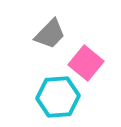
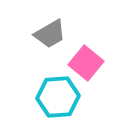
gray trapezoid: rotated 16 degrees clockwise
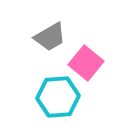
gray trapezoid: moved 3 px down
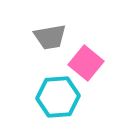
gray trapezoid: rotated 20 degrees clockwise
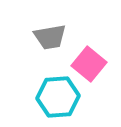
pink square: moved 3 px right, 1 px down
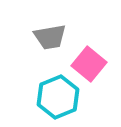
cyan hexagon: rotated 18 degrees counterclockwise
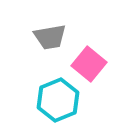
cyan hexagon: moved 3 px down
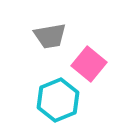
gray trapezoid: moved 1 px up
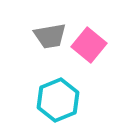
pink square: moved 19 px up
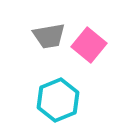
gray trapezoid: moved 1 px left
